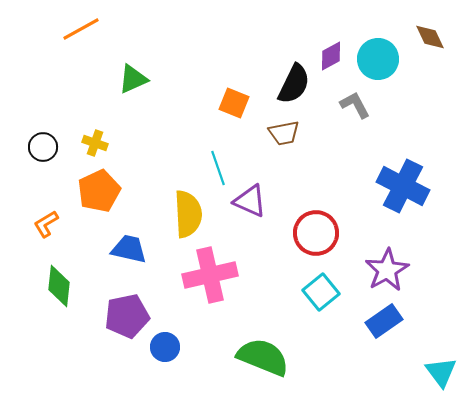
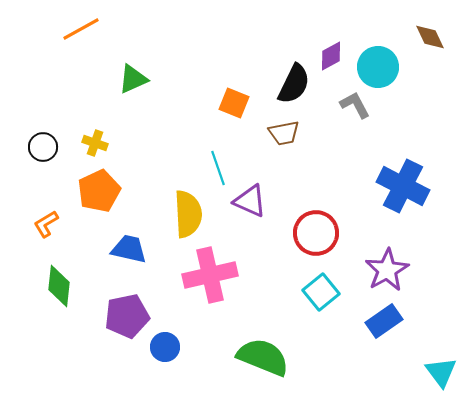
cyan circle: moved 8 px down
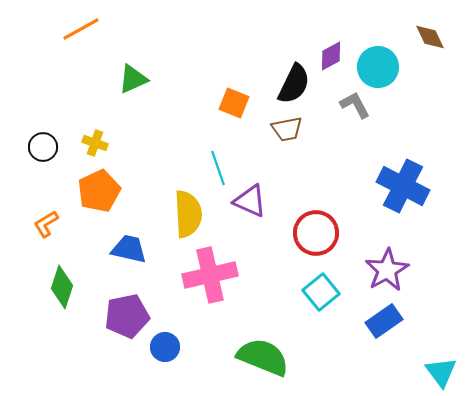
brown trapezoid: moved 3 px right, 4 px up
green diamond: moved 3 px right, 1 px down; rotated 12 degrees clockwise
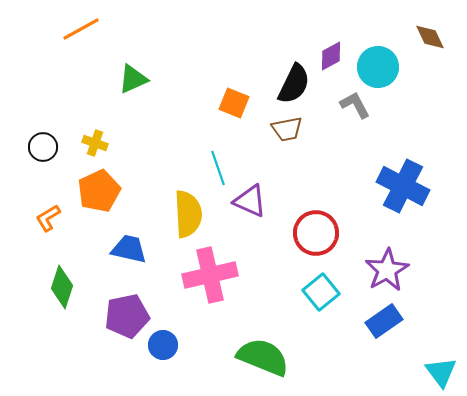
orange L-shape: moved 2 px right, 6 px up
blue circle: moved 2 px left, 2 px up
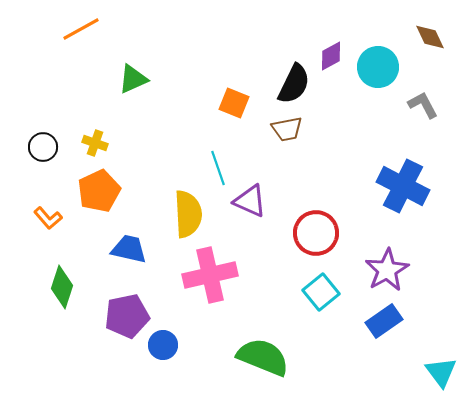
gray L-shape: moved 68 px right
orange L-shape: rotated 100 degrees counterclockwise
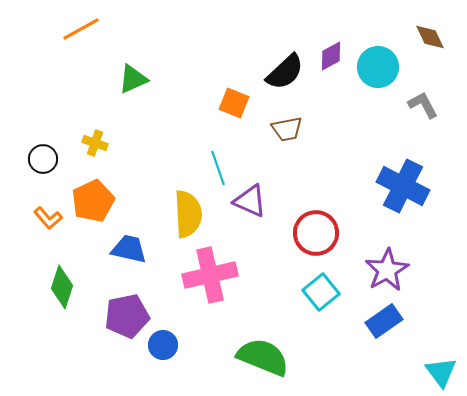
black semicircle: moved 9 px left, 12 px up; rotated 21 degrees clockwise
black circle: moved 12 px down
orange pentagon: moved 6 px left, 10 px down
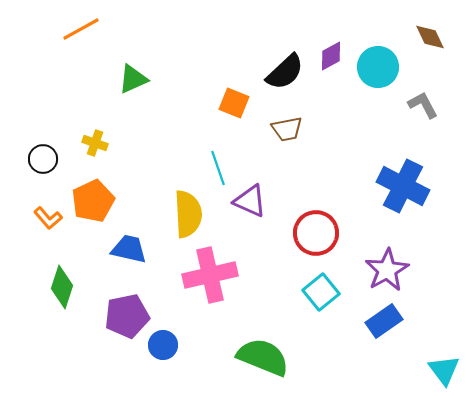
cyan triangle: moved 3 px right, 2 px up
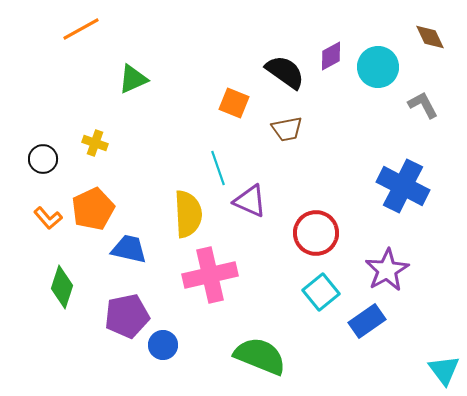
black semicircle: rotated 102 degrees counterclockwise
orange pentagon: moved 8 px down
blue rectangle: moved 17 px left
green semicircle: moved 3 px left, 1 px up
